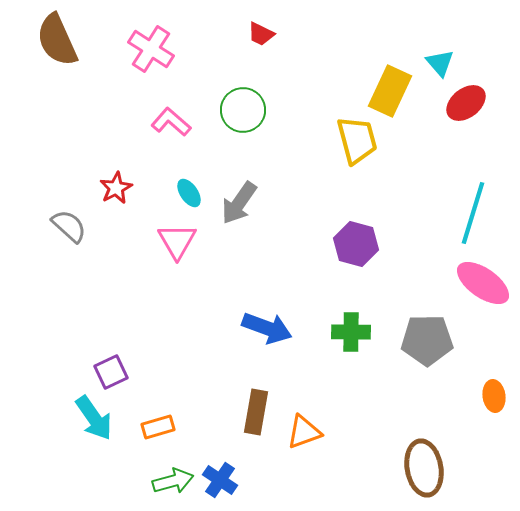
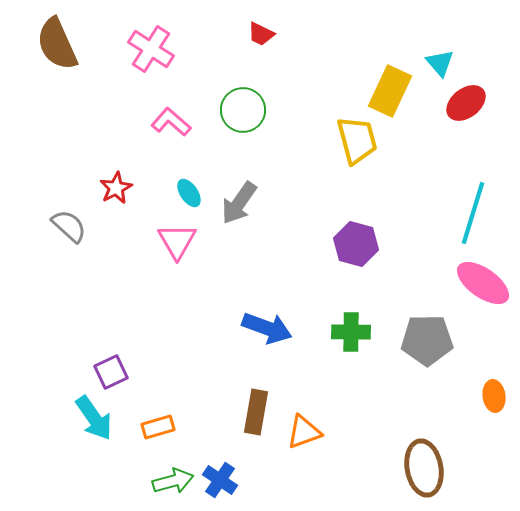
brown semicircle: moved 4 px down
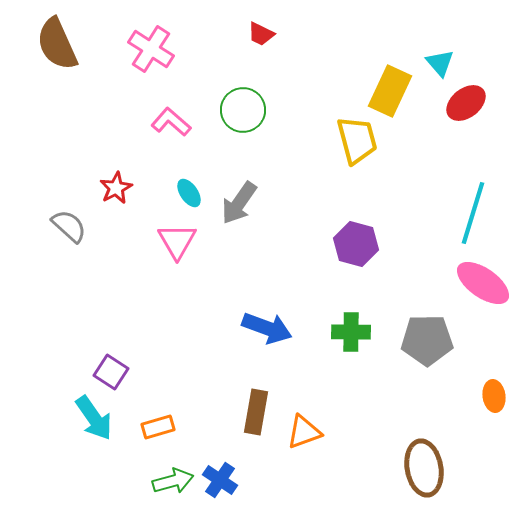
purple square: rotated 32 degrees counterclockwise
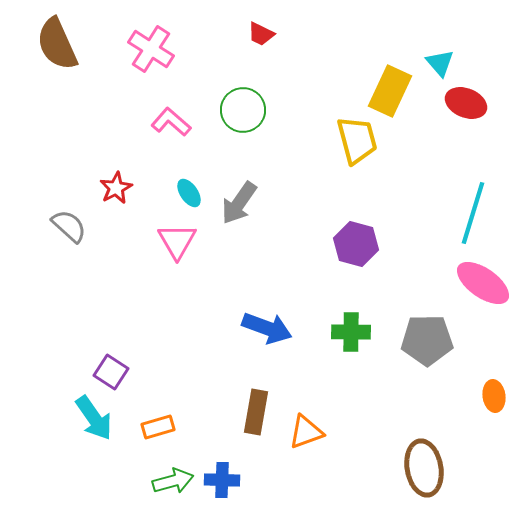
red ellipse: rotated 60 degrees clockwise
orange triangle: moved 2 px right
blue cross: moved 2 px right; rotated 32 degrees counterclockwise
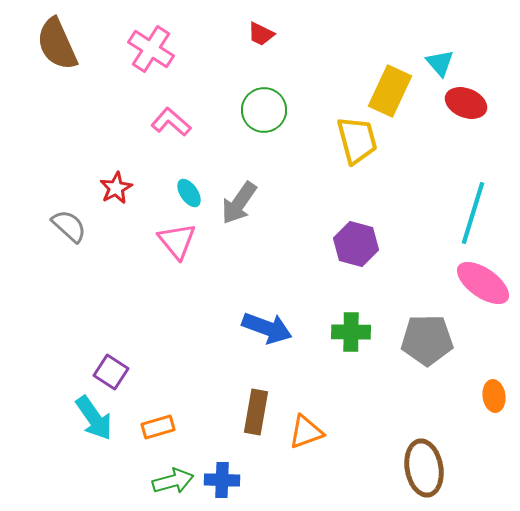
green circle: moved 21 px right
pink triangle: rotated 9 degrees counterclockwise
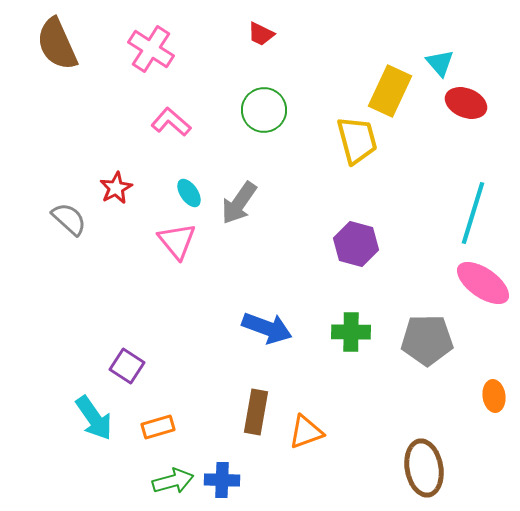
gray semicircle: moved 7 px up
purple square: moved 16 px right, 6 px up
